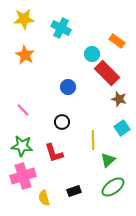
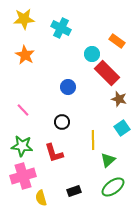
yellow semicircle: moved 3 px left
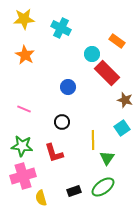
brown star: moved 6 px right, 1 px down
pink line: moved 1 px right, 1 px up; rotated 24 degrees counterclockwise
green triangle: moved 1 px left, 2 px up; rotated 14 degrees counterclockwise
green ellipse: moved 10 px left
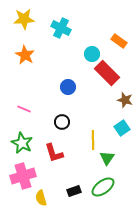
orange rectangle: moved 2 px right
green star: moved 3 px up; rotated 20 degrees clockwise
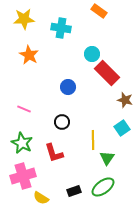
cyan cross: rotated 18 degrees counterclockwise
orange rectangle: moved 20 px left, 30 px up
orange star: moved 4 px right
yellow semicircle: rotated 42 degrees counterclockwise
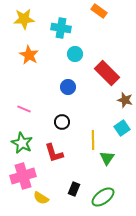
cyan circle: moved 17 px left
green ellipse: moved 10 px down
black rectangle: moved 2 px up; rotated 48 degrees counterclockwise
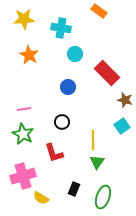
pink line: rotated 32 degrees counterclockwise
cyan square: moved 2 px up
green star: moved 1 px right, 9 px up
green triangle: moved 10 px left, 4 px down
green ellipse: rotated 35 degrees counterclockwise
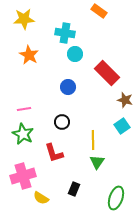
cyan cross: moved 4 px right, 5 px down
green ellipse: moved 13 px right, 1 px down
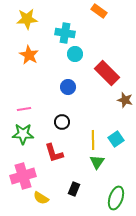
yellow star: moved 3 px right
cyan square: moved 6 px left, 13 px down
green star: rotated 25 degrees counterclockwise
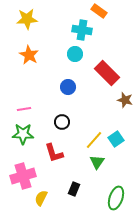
cyan cross: moved 17 px right, 3 px up
yellow line: moved 1 px right; rotated 42 degrees clockwise
yellow semicircle: rotated 84 degrees clockwise
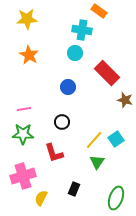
cyan circle: moved 1 px up
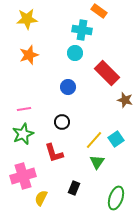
orange star: rotated 24 degrees clockwise
green star: rotated 25 degrees counterclockwise
black rectangle: moved 1 px up
